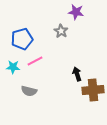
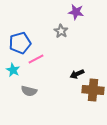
blue pentagon: moved 2 px left, 4 px down
pink line: moved 1 px right, 2 px up
cyan star: moved 3 px down; rotated 24 degrees clockwise
black arrow: rotated 96 degrees counterclockwise
brown cross: rotated 10 degrees clockwise
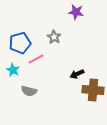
gray star: moved 7 px left, 6 px down
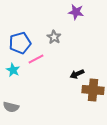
gray semicircle: moved 18 px left, 16 px down
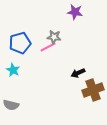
purple star: moved 1 px left
gray star: rotated 24 degrees counterclockwise
pink line: moved 12 px right, 12 px up
black arrow: moved 1 px right, 1 px up
brown cross: rotated 25 degrees counterclockwise
gray semicircle: moved 2 px up
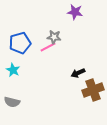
gray semicircle: moved 1 px right, 3 px up
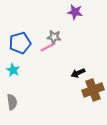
gray semicircle: rotated 112 degrees counterclockwise
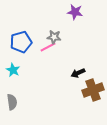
blue pentagon: moved 1 px right, 1 px up
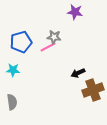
cyan star: rotated 24 degrees counterclockwise
